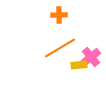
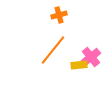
orange cross: rotated 14 degrees counterclockwise
orange line: moved 7 px left, 2 px down; rotated 20 degrees counterclockwise
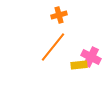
orange line: moved 3 px up
pink cross: rotated 24 degrees counterclockwise
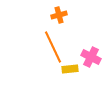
orange line: rotated 64 degrees counterclockwise
yellow rectangle: moved 9 px left, 4 px down
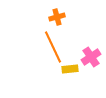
orange cross: moved 2 px left, 2 px down
pink cross: rotated 30 degrees clockwise
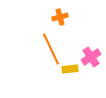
orange cross: moved 3 px right
orange line: moved 2 px left, 2 px down
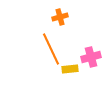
pink cross: rotated 18 degrees clockwise
